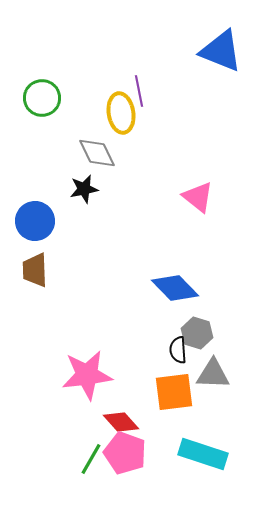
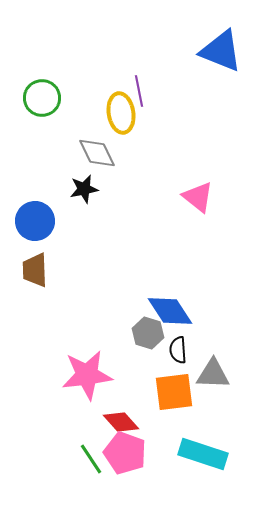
blue diamond: moved 5 px left, 23 px down; rotated 12 degrees clockwise
gray hexagon: moved 49 px left
green line: rotated 64 degrees counterclockwise
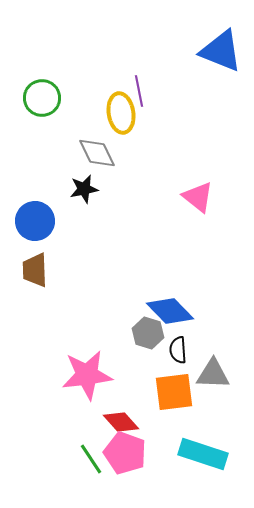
blue diamond: rotated 12 degrees counterclockwise
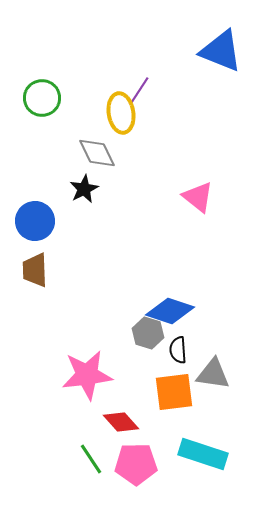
purple line: rotated 44 degrees clockwise
black star: rotated 16 degrees counterclockwise
blue diamond: rotated 27 degrees counterclockwise
gray triangle: rotated 6 degrees clockwise
pink pentagon: moved 11 px right, 11 px down; rotated 21 degrees counterclockwise
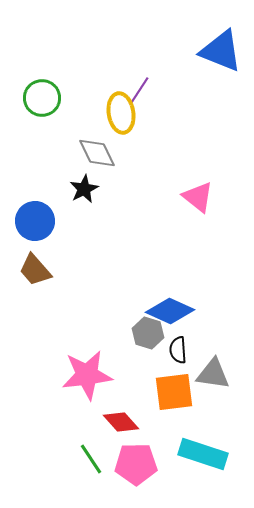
brown trapezoid: rotated 39 degrees counterclockwise
blue diamond: rotated 6 degrees clockwise
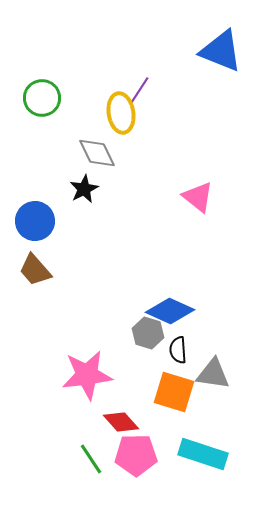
orange square: rotated 24 degrees clockwise
pink pentagon: moved 9 px up
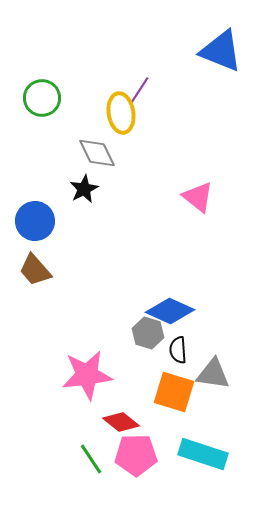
red diamond: rotated 9 degrees counterclockwise
